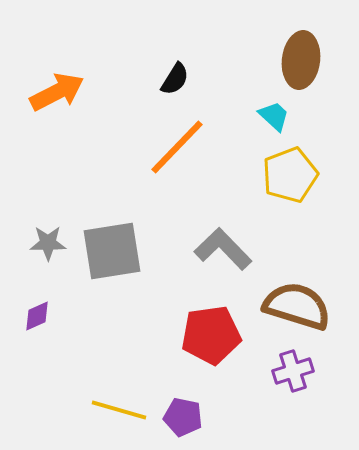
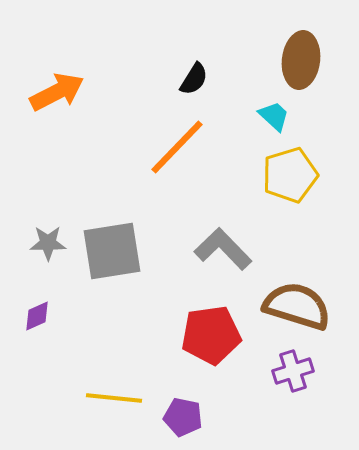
black semicircle: moved 19 px right
yellow pentagon: rotated 4 degrees clockwise
yellow line: moved 5 px left, 12 px up; rotated 10 degrees counterclockwise
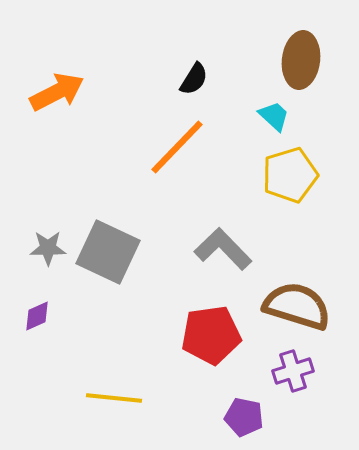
gray star: moved 5 px down
gray square: moved 4 px left, 1 px down; rotated 34 degrees clockwise
purple pentagon: moved 61 px right
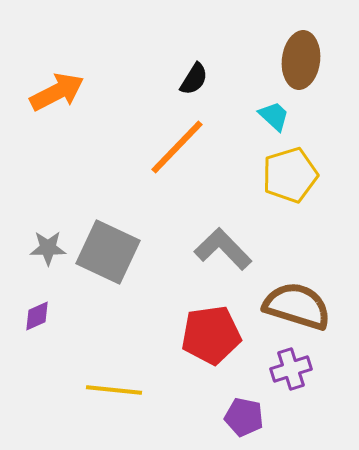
purple cross: moved 2 px left, 2 px up
yellow line: moved 8 px up
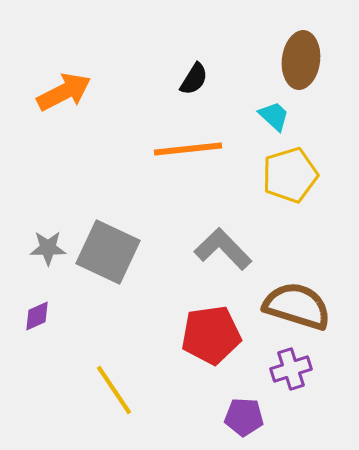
orange arrow: moved 7 px right
orange line: moved 11 px right, 2 px down; rotated 40 degrees clockwise
yellow line: rotated 50 degrees clockwise
purple pentagon: rotated 9 degrees counterclockwise
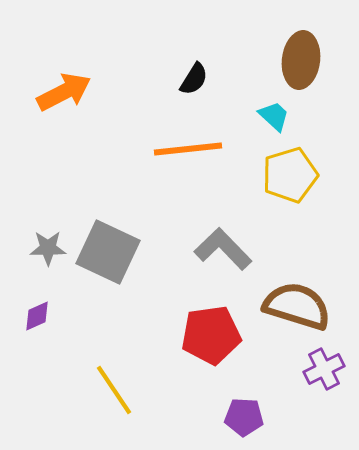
purple cross: moved 33 px right; rotated 9 degrees counterclockwise
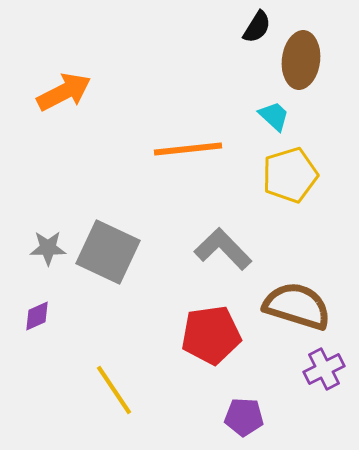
black semicircle: moved 63 px right, 52 px up
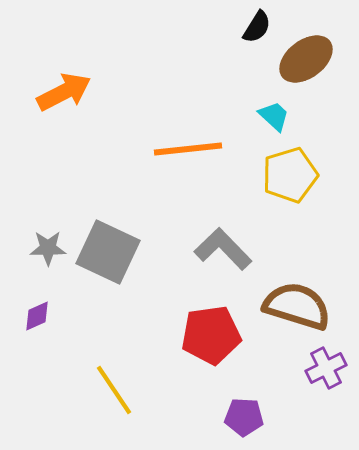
brown ellipse: moved 5 px right, 1 px up; rotated 46 degrees clockwise
purple cross: moved 2 px right, 1 px up
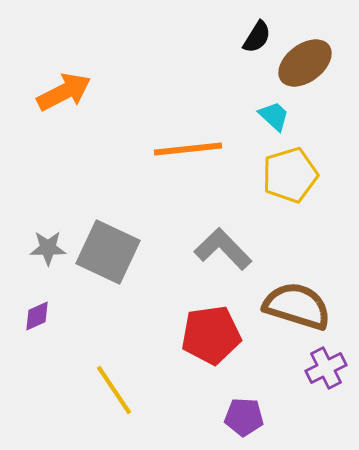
black semicircle: moved 10 px down
brown ellipse: moved 1 px left, 4 px down
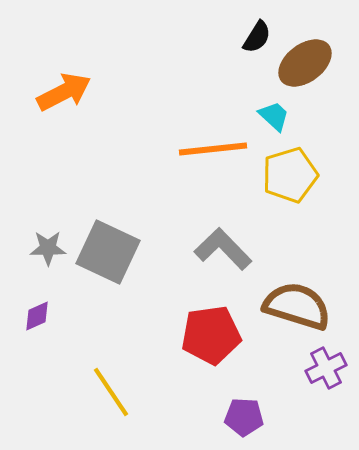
orange line: moved 25 px right
yellow line: moved 3 px left, 2 px down
